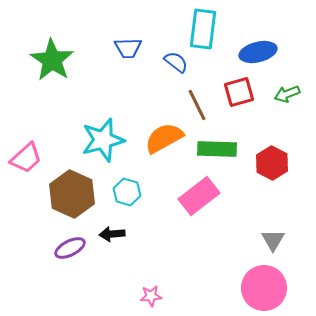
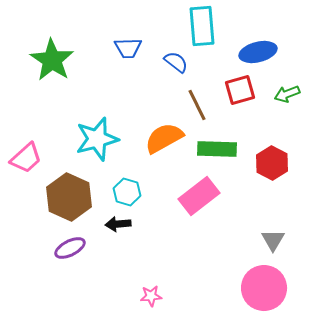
cyan rectangle: moved 1 px left, 3 px up; rotated 12 degrees counterclockwise
red square: moved 1 px right, 2 px up
cyan star: moved 6 px left, 1 px up
brown hexagon: moved 3 px left, 3 px down
black arrow: moved 6 px right, 10 px up
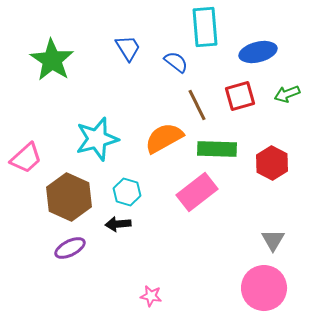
cyan rectangle: moved 3 px right, 1 px down
blue trapezoid: rotated 120 degrees counterclockwise
red square: moved 6 px down
pink rectangle: moved 2 px left, 4 px up
pink star: rotated 15 degrees clockwise
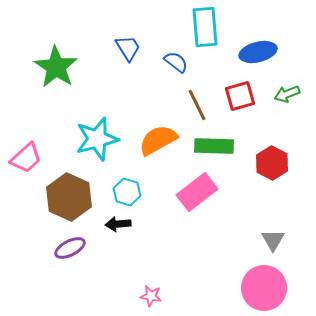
green star: moved 4 px right, 7 px down
orange semicircle: moved 6 px left, 2 px down
green rectangle: moved 3 px left, 3 px up
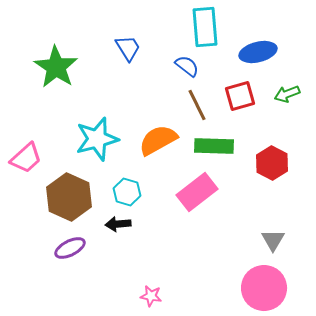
blue semicircle: moved 11 px right, 4 px down
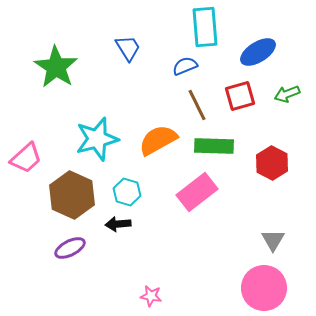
blue ellipse: rotated 18 degrees counterclockwise
blue semicircle: moved 2 px left; rotated 60 degrees counterclockwise
brown hexagon: moved 3 px right, 2 px up
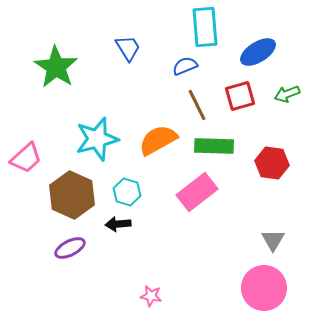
red hexagon: rotated 20 degrees counterclockwise
